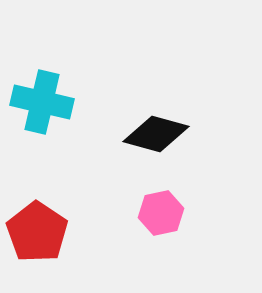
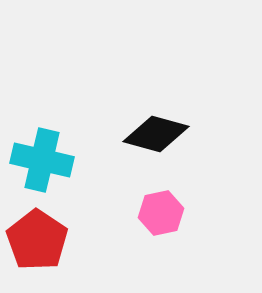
cyan cross: moved 58 px down
red pentagon: moved 8 px down
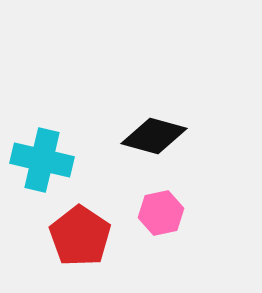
black diamond: moved 2 px left, 2 px down
red pentagon: moved 43 px right, 4 px up
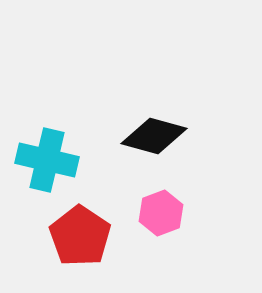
cyan cross: moved 5 px right
pink hexagon: rotated 9 degrees counterclockwise
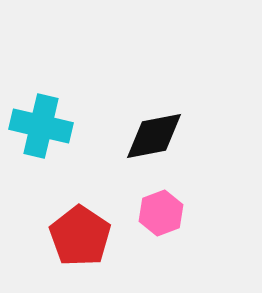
black diamond: rotated 26 degrees counterclockwise
cyan cross: moved 6 px left, 34 px up
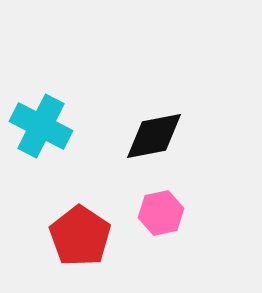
cyan cross: rotated 14 degrees clockwise
pink hexagon: rotated 9 degrees clockwise
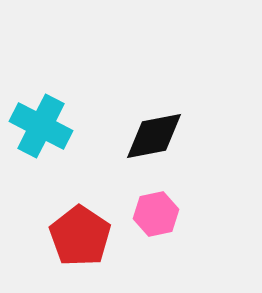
pink hexagon: moved 5 px left, 1 px down
